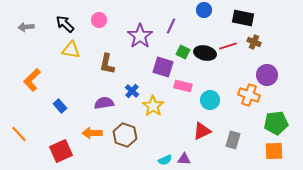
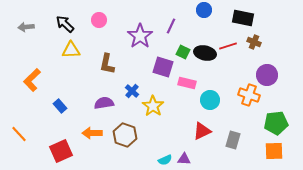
yellow triangle: rotated 12 degrees counterclockwise
pink rectangle: moved 4 px right, 3 px up
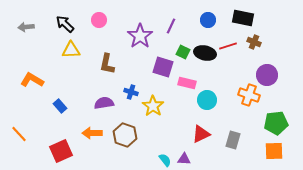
blue circle: moved 4 px right, 10 px down
orange L-shape: rotated 75 degrees clockwise
blue cross: moved 1 px left, 1 px down; rotated 24 degrees counterclockwise
cyan circle: moved 3 px left
red triangle: moved 1 px left, 3 px down
cyan semicircle: rotated 104 degrees counterclockwise
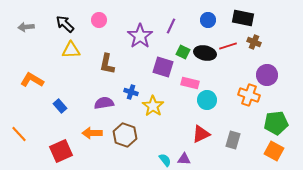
pink rectangle: moved 3 px right
orange square: rotated 30 degrees clockwise
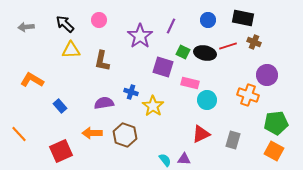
brown L-shape: moved 5 px left, 3 px up
orange cross: moved 1 px left
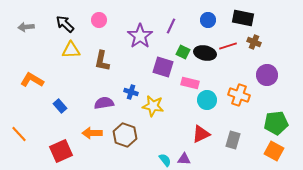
orange cross: moved 9 px left
yellow star: rotated 25 degrees counterclockwise
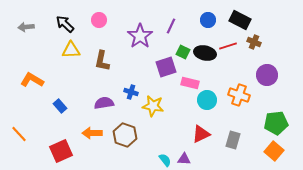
black rectangle: moved 3 px left, 2 px down; rotated 15 degrees clockwise
purple square: moved 3 px right; rotated 35 degrees counterclockwise
orange square: rotated 12 degrees clockwise
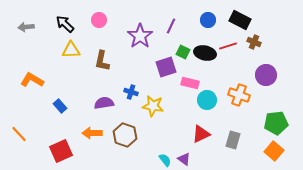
purple circle: moved 1 px left
purple triangle: rotated 32 degrees clockwise
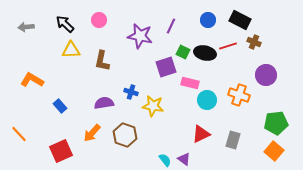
purple star: rotated 25 degrees counterclockwise
orange arrow: rotated 48 degrees counterclockwise
